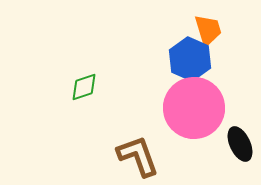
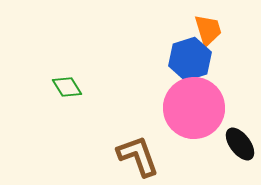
blue hexagon: rotated 18 degrees clockwise
green diamond: moved 17 px left; rotated 76 degrees clockwise
black ellipse: rotated 12 degrees counterclockwise
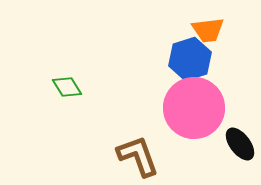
orange trapezoid: rotated 100 degrees clockwise
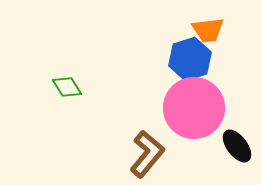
black ellipse: moved 3 px left, 2 px down
brown L-shape: moved 9 px right, 2 px up; rotated 60 degrees clockwise
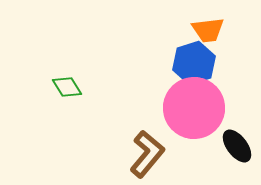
blue hexagon: moved 4 px right, 4 px down
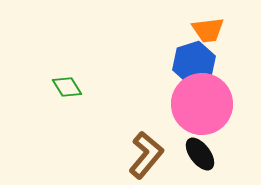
pink circle: moved 8 px right, 4 px up
black ellipse: moved 37 px left, 8 px down
brown L-shape: moved 1 px left, 1 px down
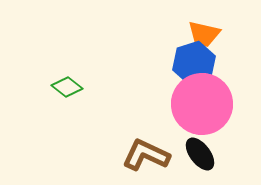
orange trapezoid: moved 4 px left, 4 px down; rotated 20 degrees clockwise
green diamond: rotated 20 degrees counterclockwise
brown L-shape: rotated 105 degrees counterclockwise
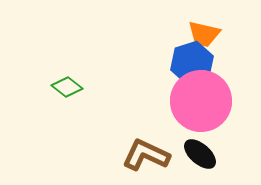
blue hexagon: moved 2 px left
pink circle: moved 1 px left, 3 px up
black ellipse: rotated 12 degrees counterclockwise
